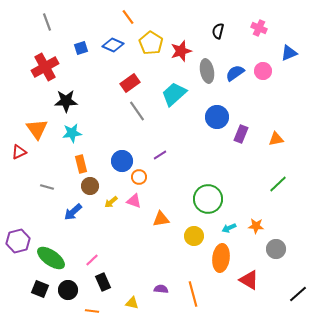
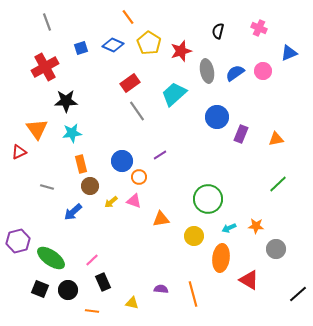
yellow pentagon at (151, 43): moved 2 px left
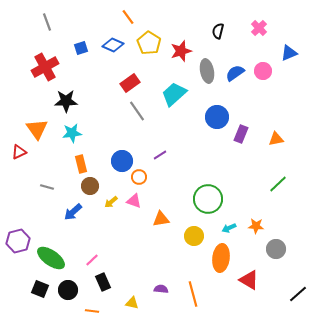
pink cross at (259, 28): rotated 21 degrees clockwise
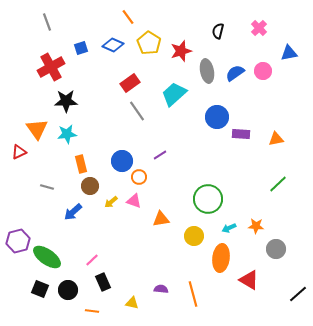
blue triangle at (289, 53): rotated 12 degrees clockwise
red cross at (45, 67): moved 6 px right
cyan star at (72, 133): moved 5 px left, 1 px down
purple rectangle at (241, 134): rotated 72 degrees clockwise
green ellipse at (51, 258): moved 4 px left, 1 px up
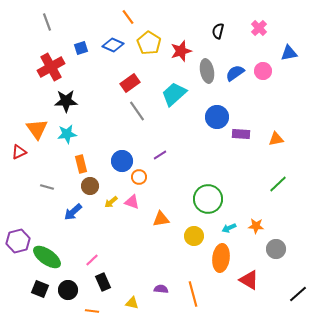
pink triangle at (134, 201): moved 2 px left, 1 px down
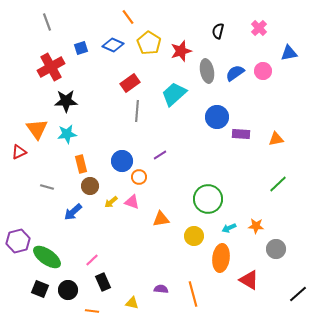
gray line at (137, 111): rotated 40 degrees clockwise
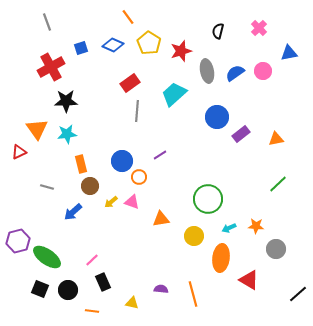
purple rectangle at (241, 134): rotated 42 degrees counterclockwise
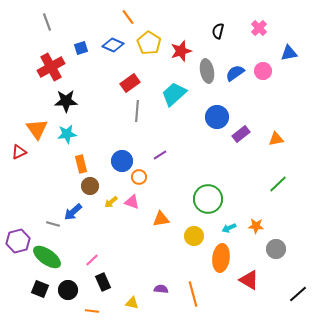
gray line at (47, 187): moved 6 px right, 37 px down
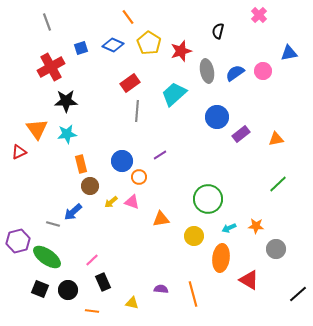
pink cross at (259, 28): moved 13 px up
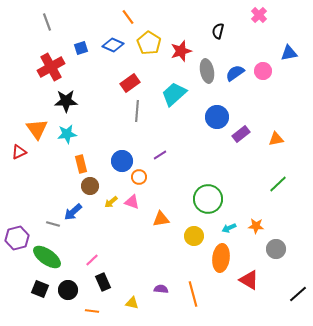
purple hexagon at (18, 241): moved 1 px left, 3 px up
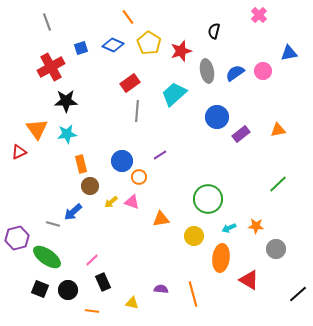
black semicircle at (218, 31): moved 4 px left
orange triangle at (276, 139): moved 2 px right, 9 px up
